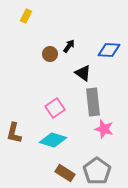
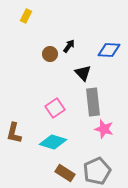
black triangle: rotated 12 degrees clockwise
cyan diamond: moved 2 px down
gray pentagon: rotated 12 degrees clockwise
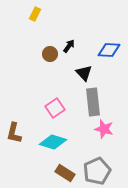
yellow rectangle: moved 9 px right, 2 px up
black triangle: moved 1 px right
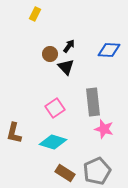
black triangle: moved 18 px left, 6 px up
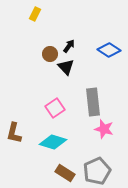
blue diamond: rotated 30 degrees clockwise
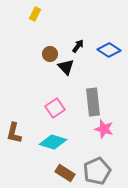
black arrow: moved 9 px right
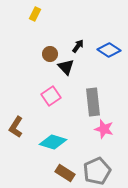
pink square: moved 4 px left, 12 px up
brown L-shape: moved 2 px right, 6 px up; rotated 20 degrees clockwise
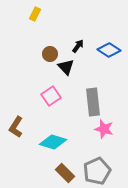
brown rectangle: rotated 12 degrees clockwise
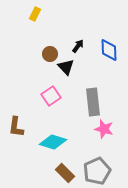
blue diamond: rotated 55 degrees clockwise
brown L-shape: rotated 25 degrees counterclockwise
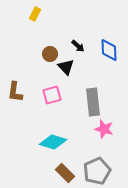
black arrow: rotated 96 degrees clockwise
pink square: moved 1 px right, 1 px up; rotated 18 degrees clockwise
brown L-shape: moved 1 px left, 35 px up
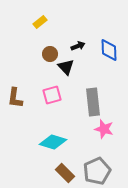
yellow rectangle: moved 5 px right, 8 px down; rotated 24 degrees clockwise
black arrow: rotated 64 degrees counterclockwise
brown L-shape: moved 6 px down
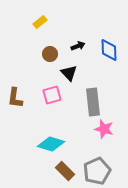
black triangle: moved 3 px right, 6 px down
cyan diamond: moved 2 px left, 2 px down
brown rectangle: moved 2 px up
